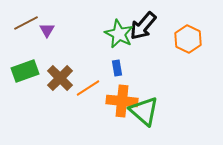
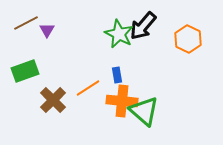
blue rectangle: moved 7 px down
brown cross: moved 7 px left, 22 px down
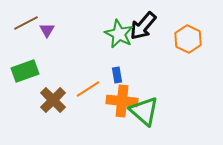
orange line: moved 1 px down
